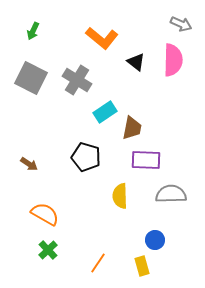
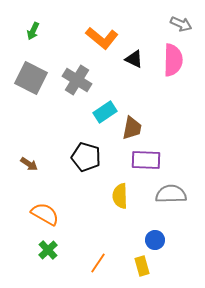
black triangle: moved 2 px left, 3 px up; rotated 12 degrees counterclockwise
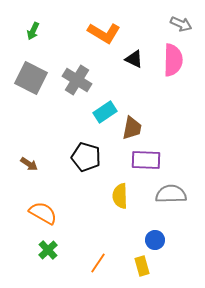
orange L-shape: moved 2 px right, 5 px up; rotated 8 degrees counterclockwise
orange semicircle: moved 2 px left, 1 px up
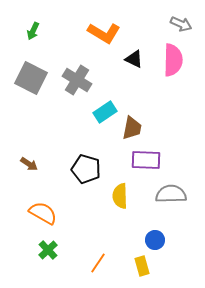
black pentagon: moved 12 px down
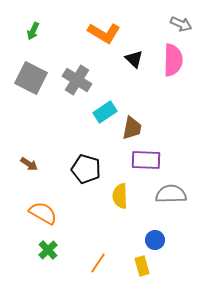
black triangle: rotated 18 degrees clockwise
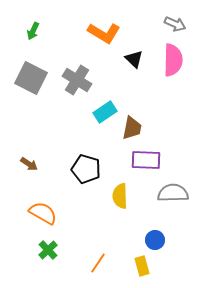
gray arrow: moved 6 px left
gray semicircle: moved 2 px right, 1 px up
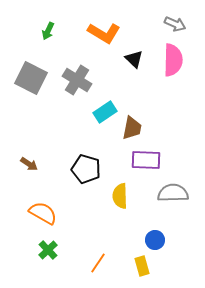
green arrow: moved 15 px right
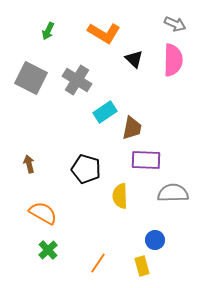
brown arrow: rotated 138 degrees counterclockwise
